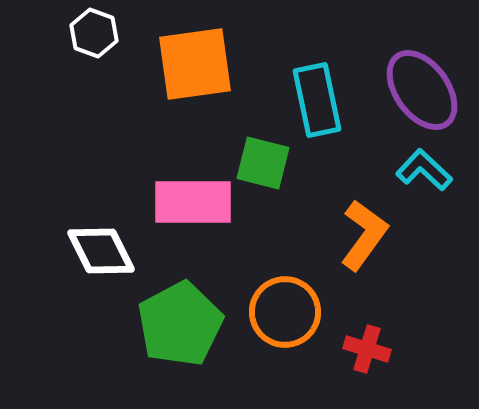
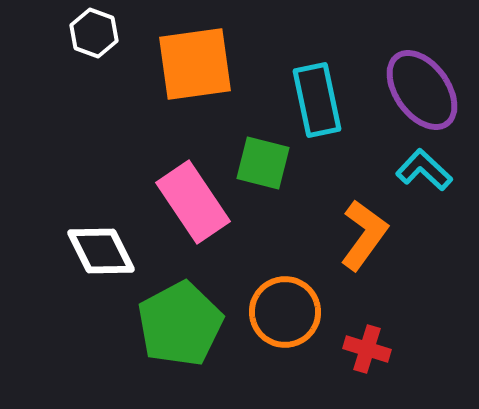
pink rectangle: rotated 56 degrees clockwise
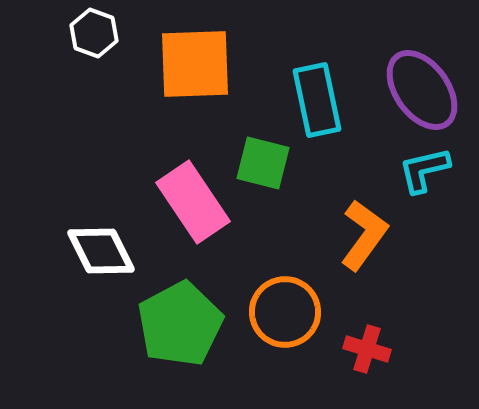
orange square: rotated 6 degrees clockwise
cyan L-shape: rotated 56 degrees counterclockwise
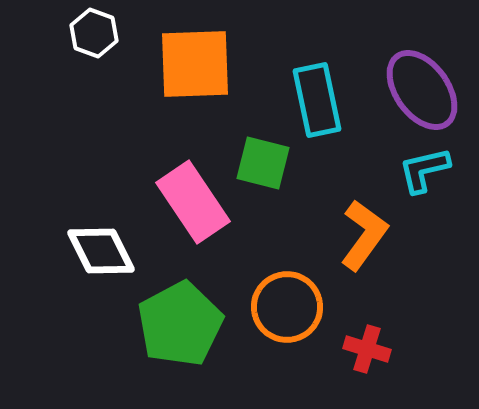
orange circle: moved 2 px right, 5 px up
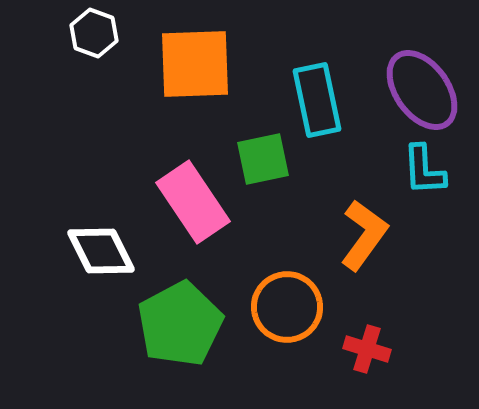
green square: moved 4 px up; rotated 26 degrees counterclockwise
cyan L-shape: rotated 80 degrees counterclockwise
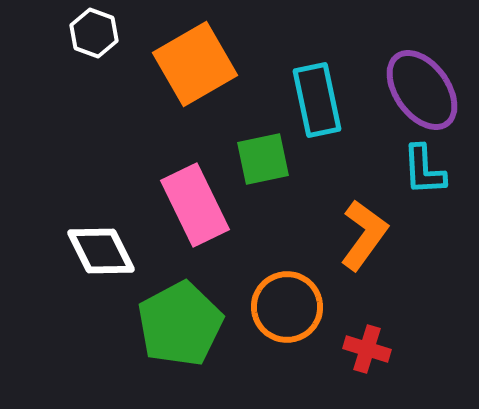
orange square: rotated 28 degrees counterclockwise
pink rectangle: moved 2 px right, 3 px down; rotated 8 degrees clockwise
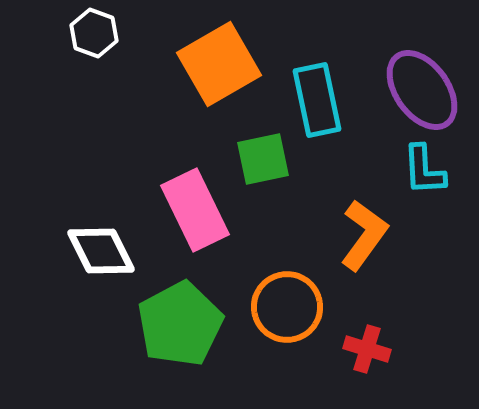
orange square: moved 24 px right
pink rectangle: moved 5 px down
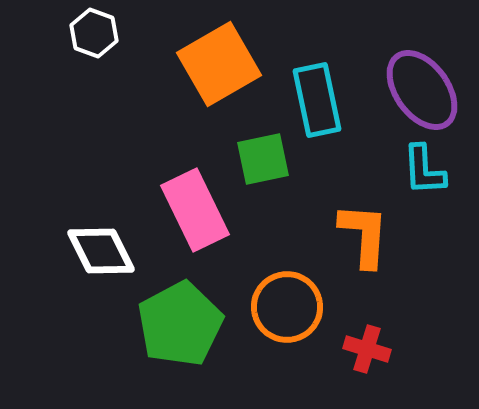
orange L-shape: rotated 32 degrees counterclockwise
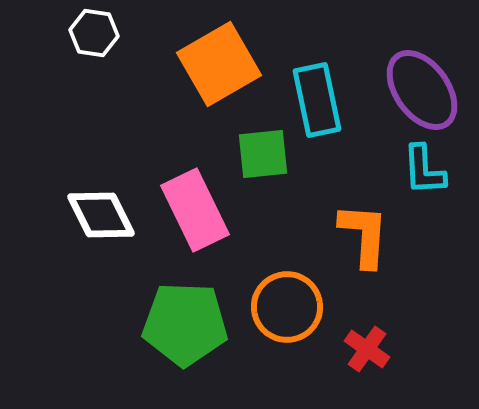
white hexagon: rotated 12 degrees counterclockwise
green square: moved 5 px up; rotated 6 degrees clockwise
white diamond: moved 36 px up
green pentagon: moved 5 px right; rotated 30 degrees clockwise
red cross: rotated 18 degrees clockwise
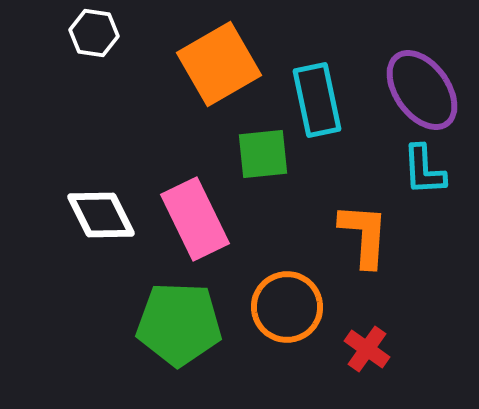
pink rectangle: moved 9 px down
green pentagon: moved 6 px left
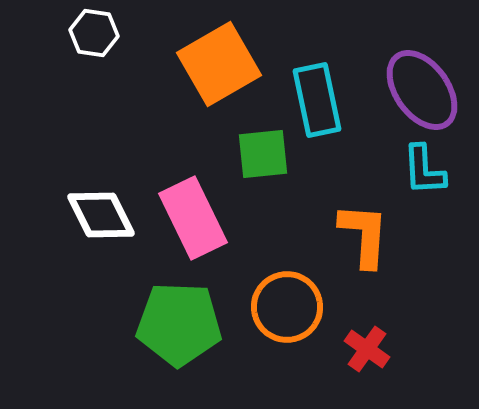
pink rectangle: moved 2 px left, 1 px up
